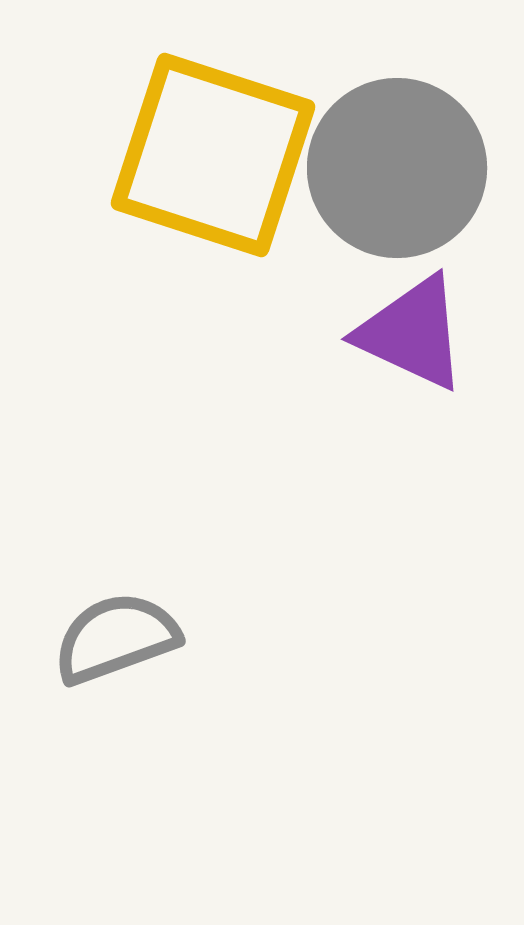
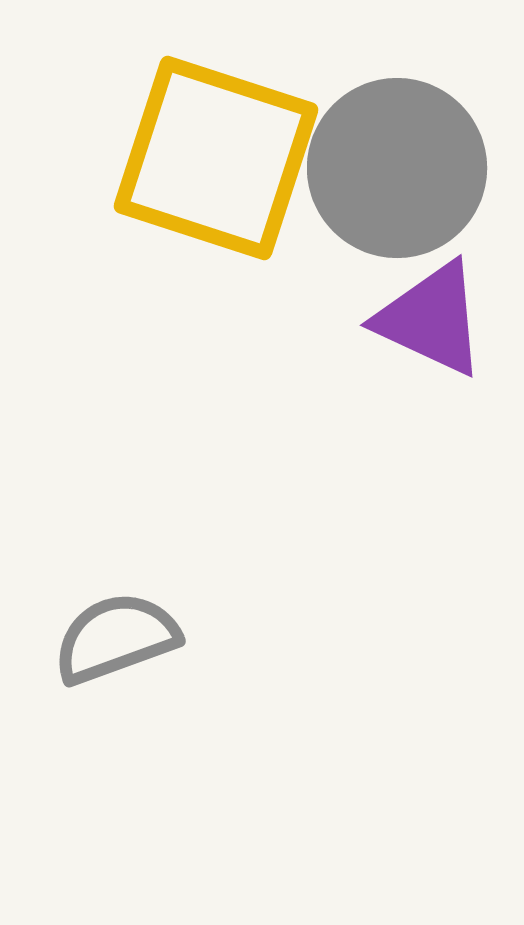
yellow square: moved 3 px right, 3 px down
purple triangle: moved 19 px right, 14 px up
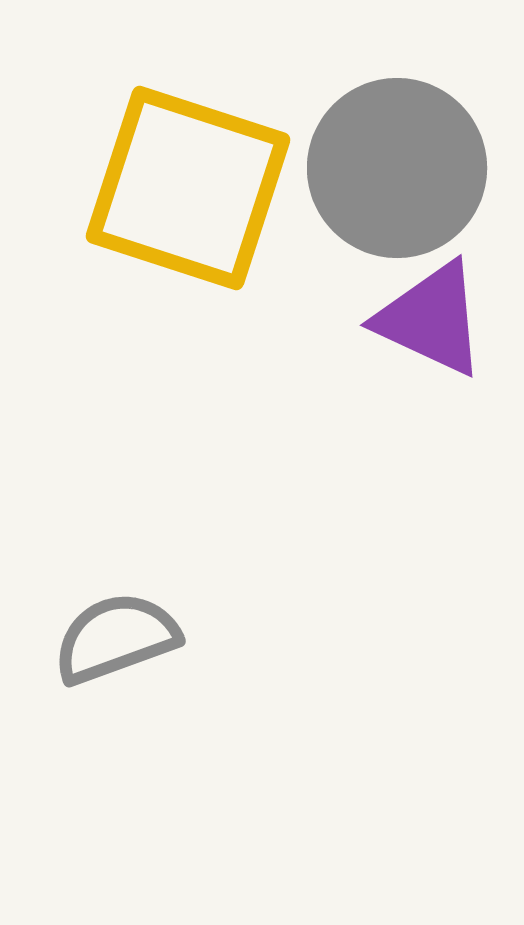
yellow square: moved 28 px left, 30 px down
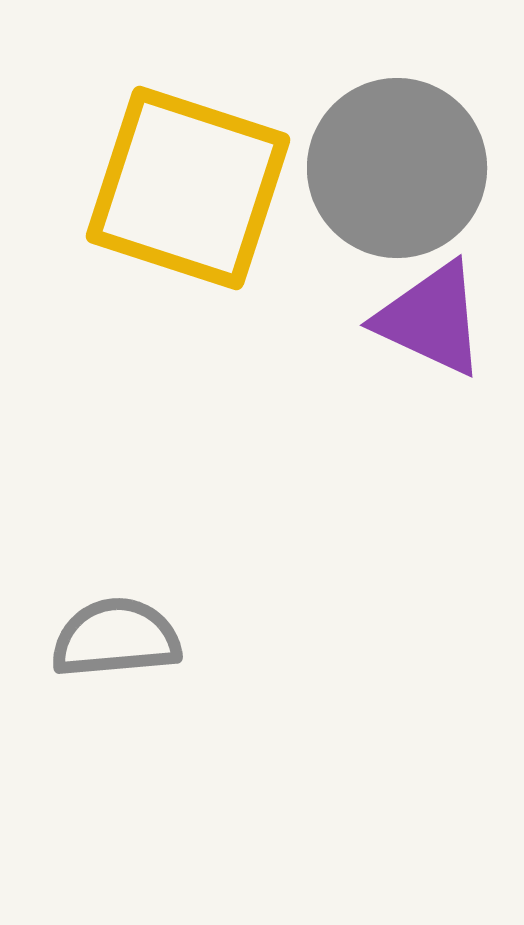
gray semicircle: rotated 15 degrees clockwise
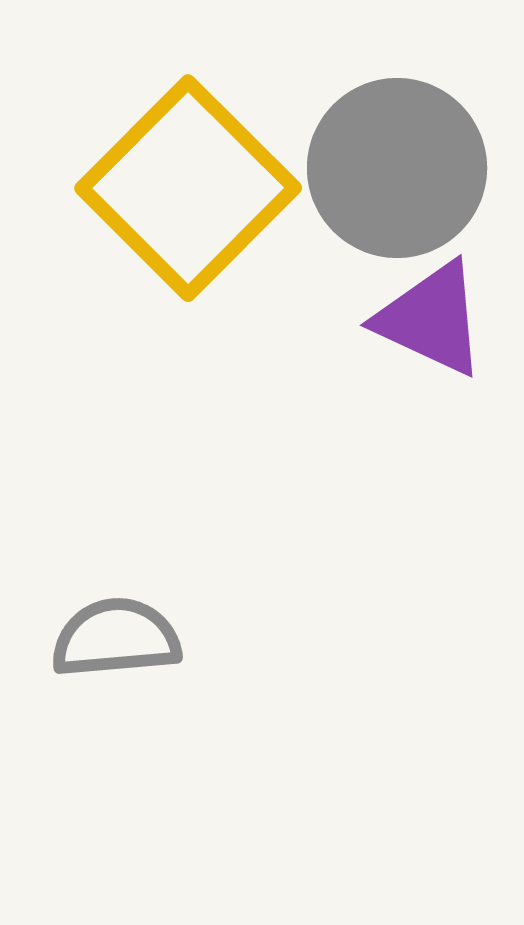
yellow square: rotated 27 degrees clockwise
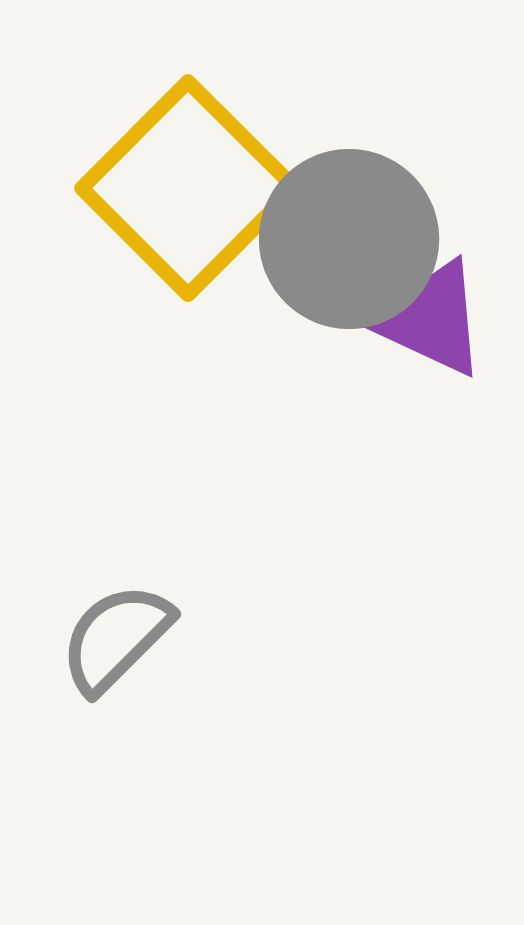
gray circle: moved 48 px left, 71 px down
gray semicircle: rotated 40 degrees counterclockwise
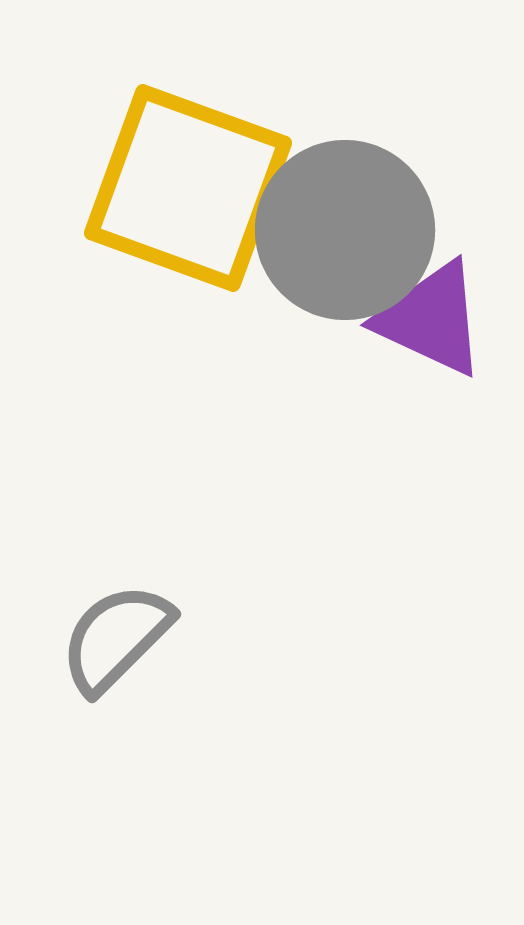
yellow square: rotated 25 degrees counterclockwise
gray circle: moved 4 px left, 9 px up
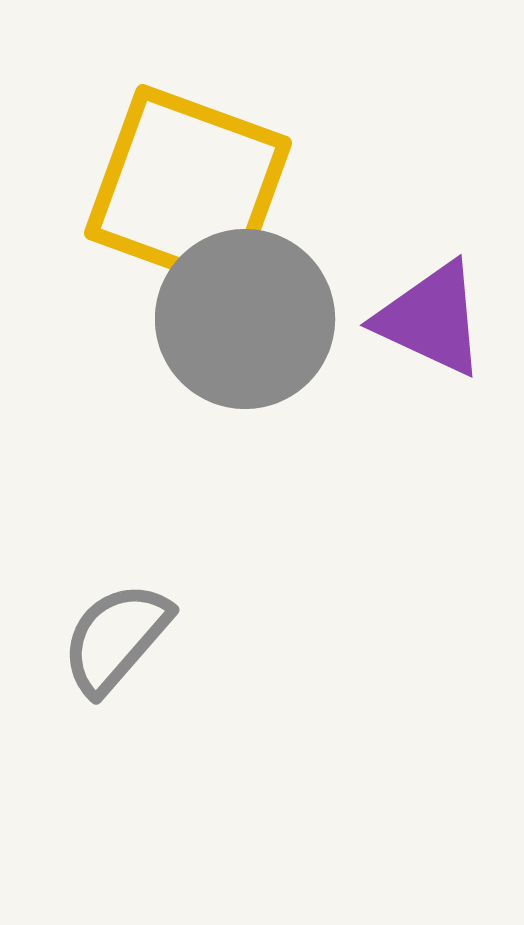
gray circle: moved 100 px left, 89 px down
gray semicircle: rotated 4 degrees counterclockwise
